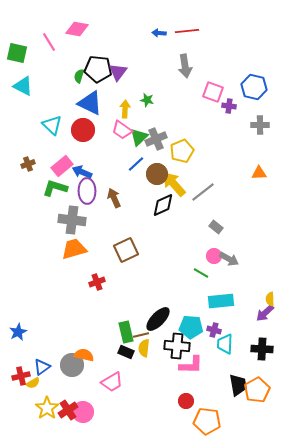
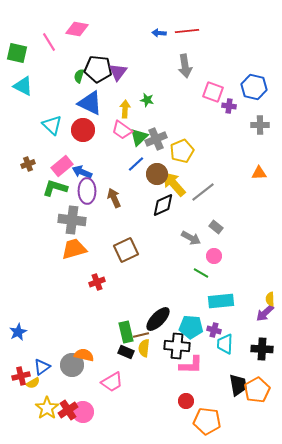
gray arrow at (229, 259): moved 38 px left, 21 px up
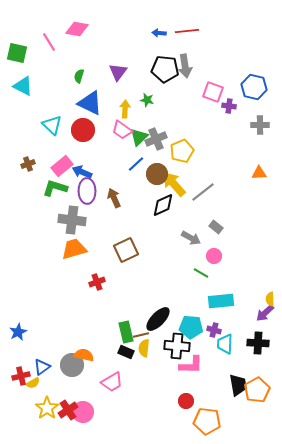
black pentagon at (98, 69): moved 67 px right
black cross at (262, 349): moved 4 px left, 6 px up
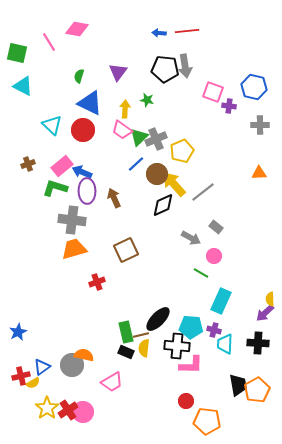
cyan rectangle at (221, 301): rotated 60 degrees counterclockwise
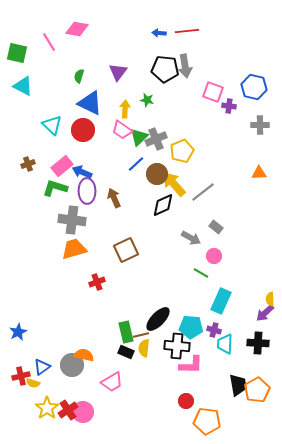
yellow semicircle at (33, 383): rotated 48 degrees clockwise
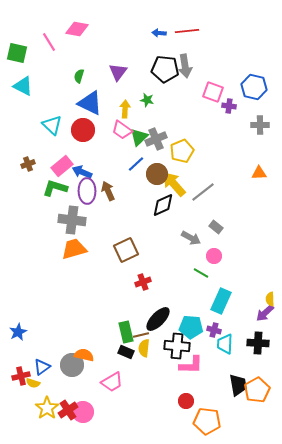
brown arrow at (114, 198): moved 6 px left, 7 px up
red cross at (97, 282): moved 46 px right
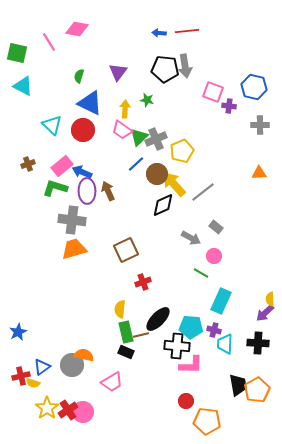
yellow semicircle at (144, 348): moved 24 px left, 39 px up
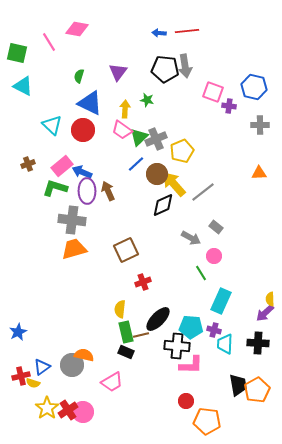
green line at (201, 273): rotated 28 degrees clockwise
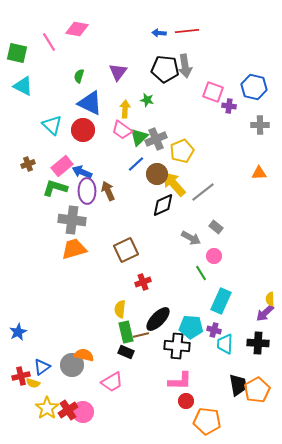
pink L-shape at (191, 365): moved 11 px left, 16 px down
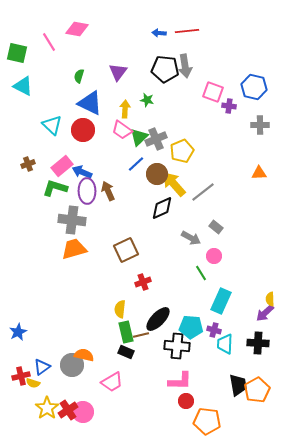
black diamond at (163, 205): moved 1 px left, 3 px down
